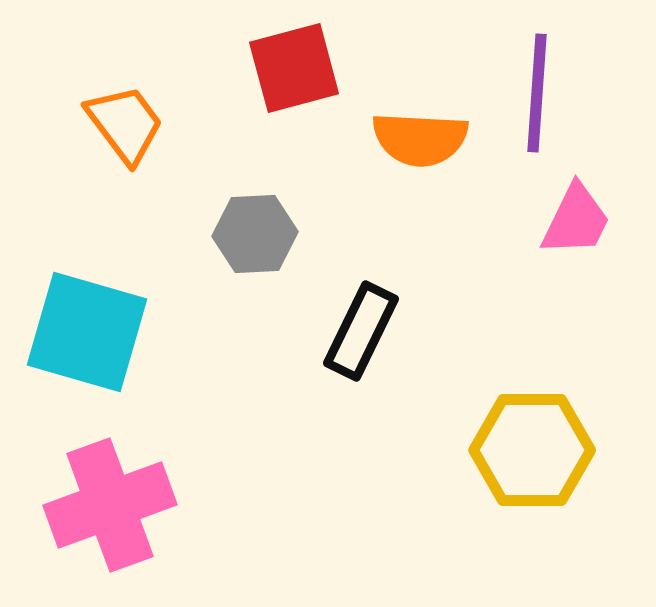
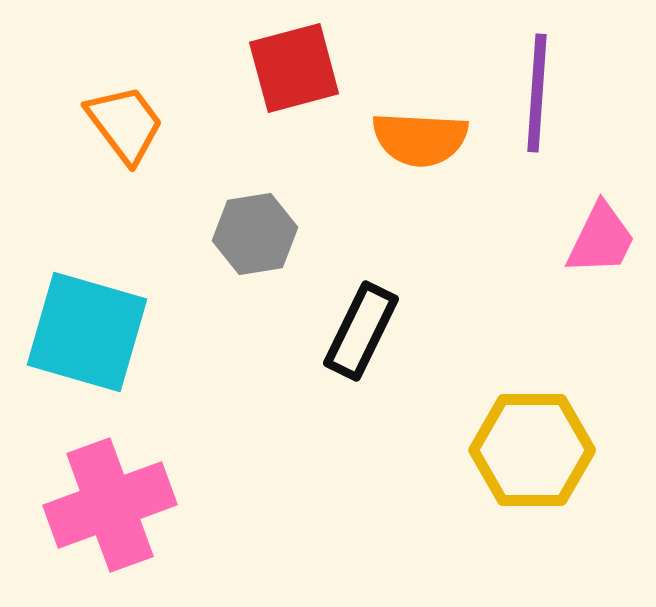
pink trapezoid: moved 25 px right, 19 px down
gray hexagon: rotated 6 degrees counterclockwise
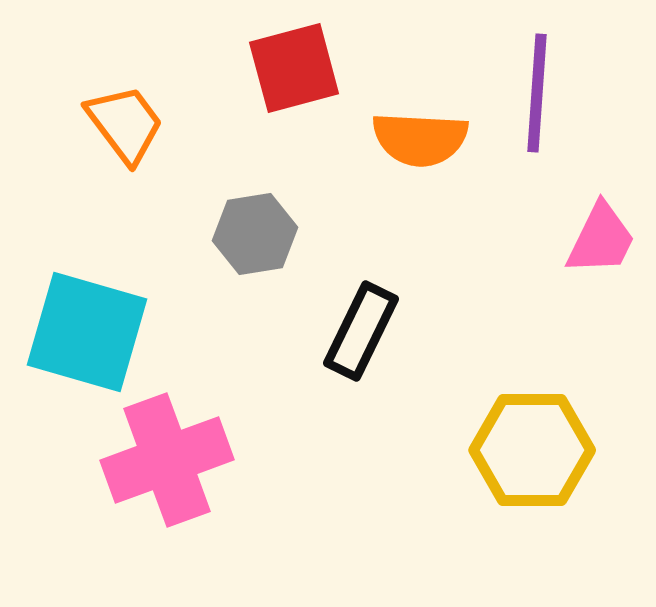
pink cross: moved 57 px right, 45 px up
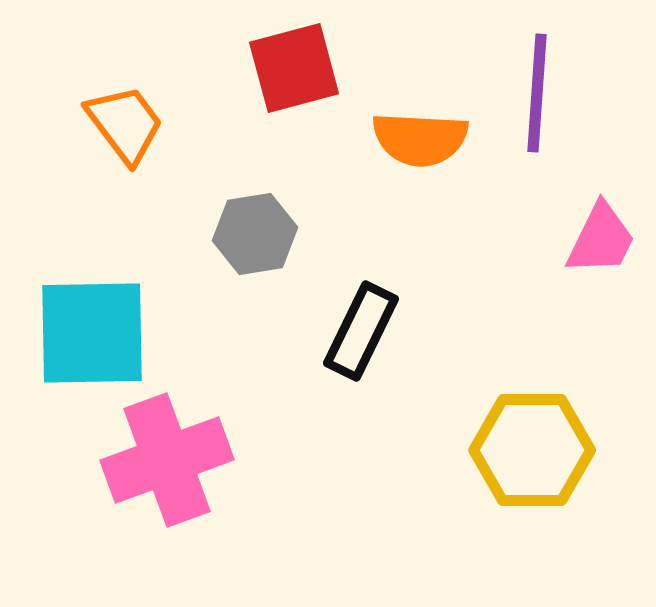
cyan square: moved 5 px right, 1 px down; rotated 17 degrees counterclockwise
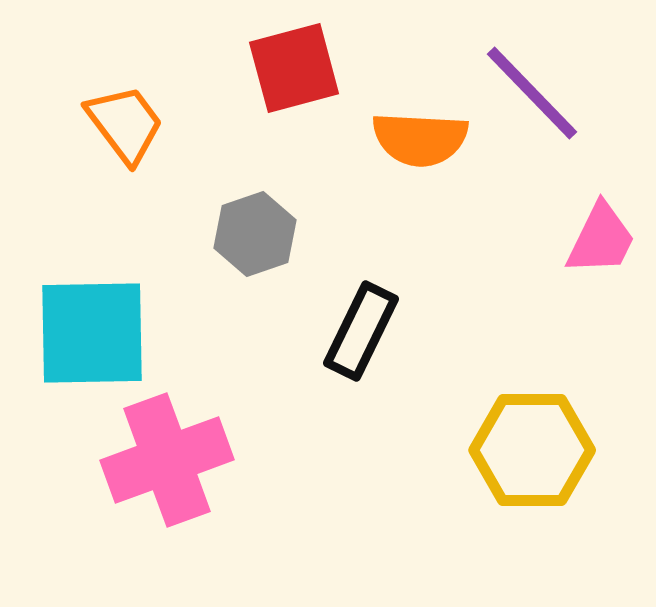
purple line: moved 5 px left; rotated 48 degrees counterclockwise
gray hexagon: rotated 10 degrees counterclockwise
